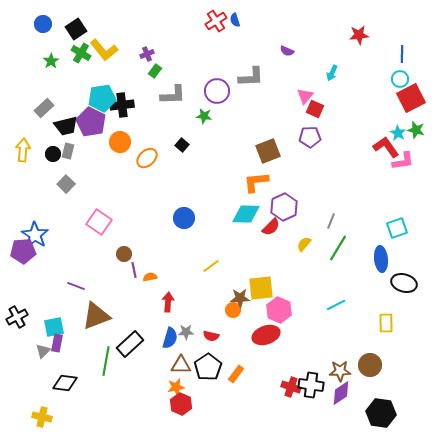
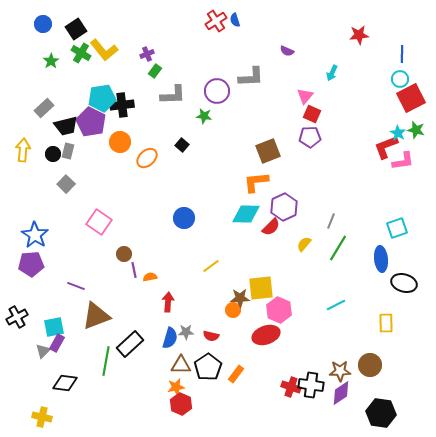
red square at (315, 109): moved 3 px left, 5 px down
red L-shape at (386, 147): rotated 76 degrees counterclockwise
purple pentagon at (23, 251): moved 8 px right, 13 px down
purple rectangle at (57, 343): rotated 18 degrees clockwise
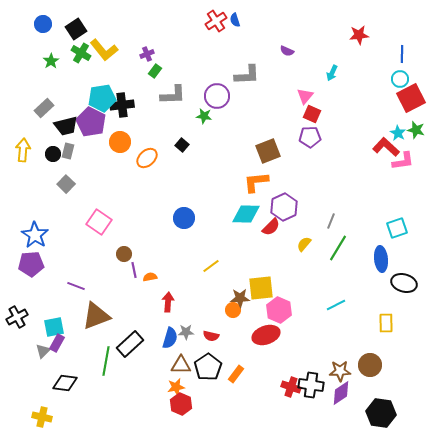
gray L-shape at (251, 77): moved 4 px left, 2 px up
purple circle at (217, 91): moved 5 px down
red L-shape at (386, 147): rotated 64 degrees clockwise
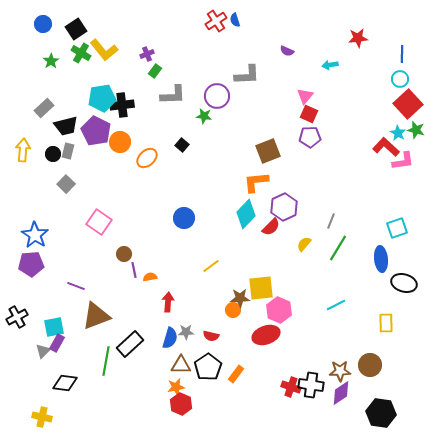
red star at (359, 35): moved 1 px left, 3 px down
cyan arrow at (332, 73): moved 2 px left, 8 px up; rotated 56 degrees clockwise
red square at (411, 98): moved 3 px left, 6 px down; rotated 16 degrees counterclockwise
red square at (312, 114): moved 3 px left
purple pentagon at (91, 122): moved 5 px right, 9 px down
cyan diamond at (246, 214): rotated 48 degrees counterclockwise
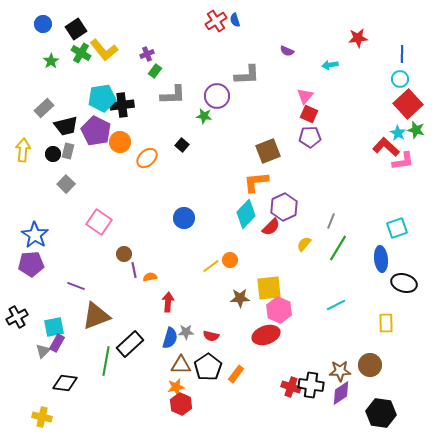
yellow square at (261, 288): moved 8 px right
orange circle at (233, 310): moved 3 px left, 50 px up
